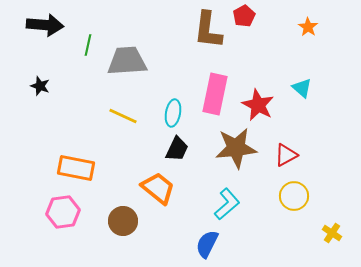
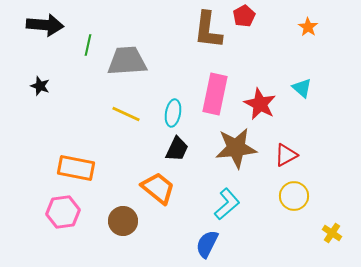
red star: moved 2 px right, 1 px up
yellow line: moved 3 px right, 2 px up
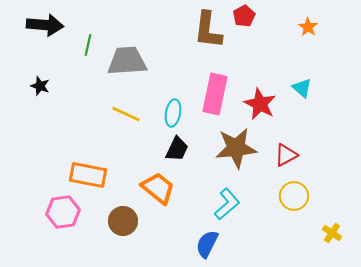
orange rectangle: moved 12 px right, 7 px down
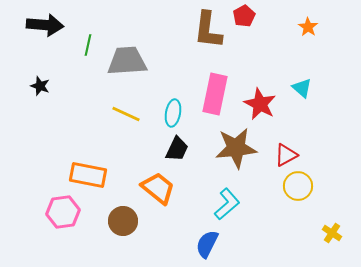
yellow circle: moved 4 px right, 10 px up
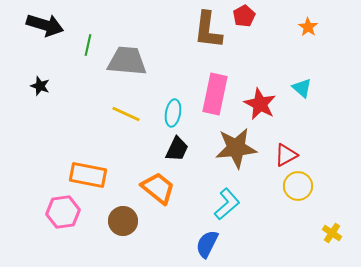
black arrow: rotated 12 degrees clockwise
gray trapezoid: rotated 9 degrees clockwise
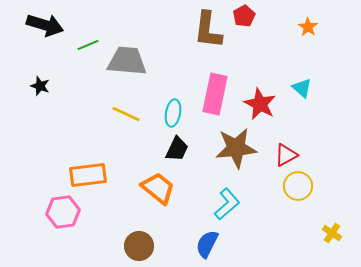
green line: rotated 55 degrees clockwise
orange rectangle: rotated 18 degrees counterclockwise
brown circle: moved 16 px right, 25 px down
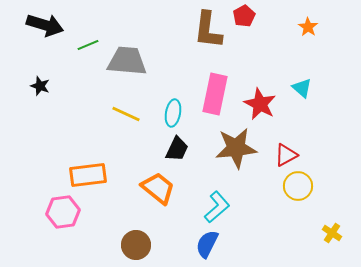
cyan L-shape: moved 10 px left, 3 px down
brown circle: moved 3 px left, 1 px up
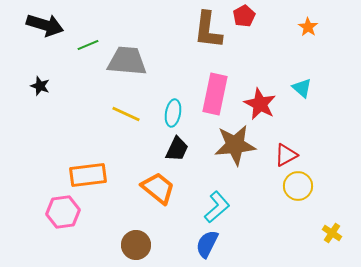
brown star: moved 1 px left, 3 px up
